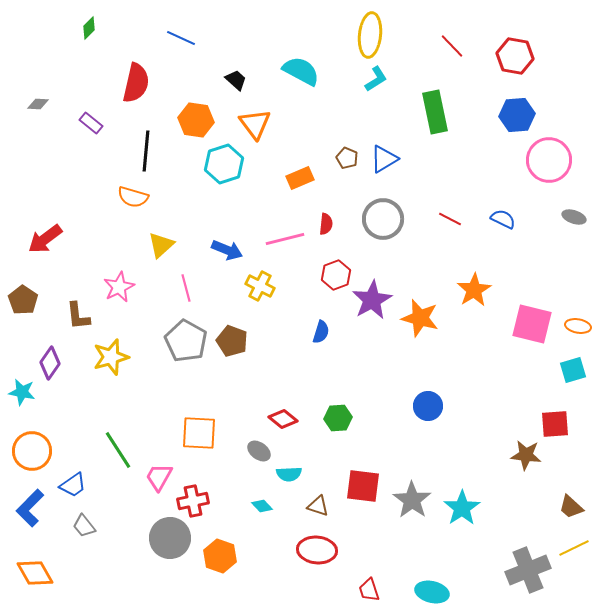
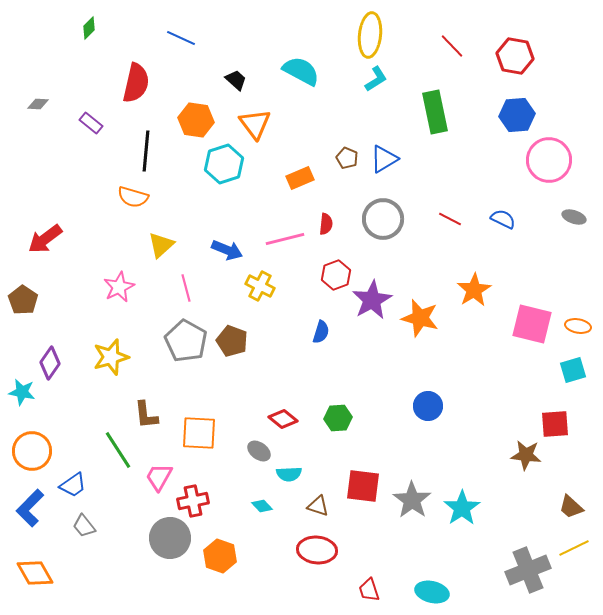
brown L-shape at (78, 316): moved 68 px right, 99 px down
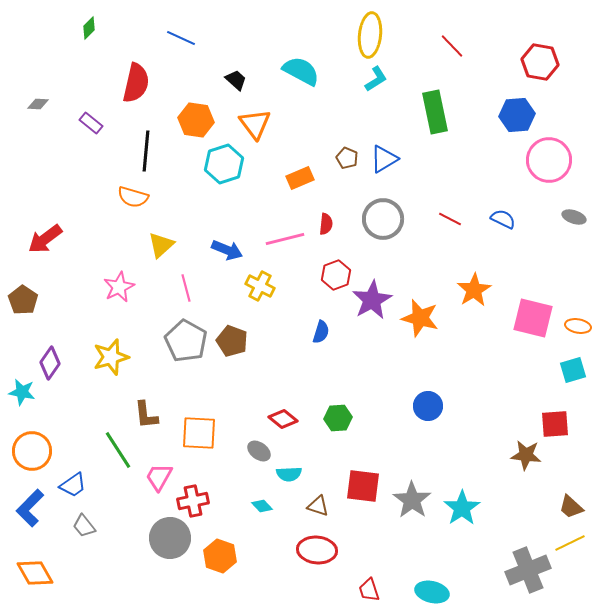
red hexagon at (515, 56): moved 25 px right, 6 px down
pink square at (532, 324): moved 1 px right, 6 px up
yellow line at (574, 548): moved 4 px left, 5 px up
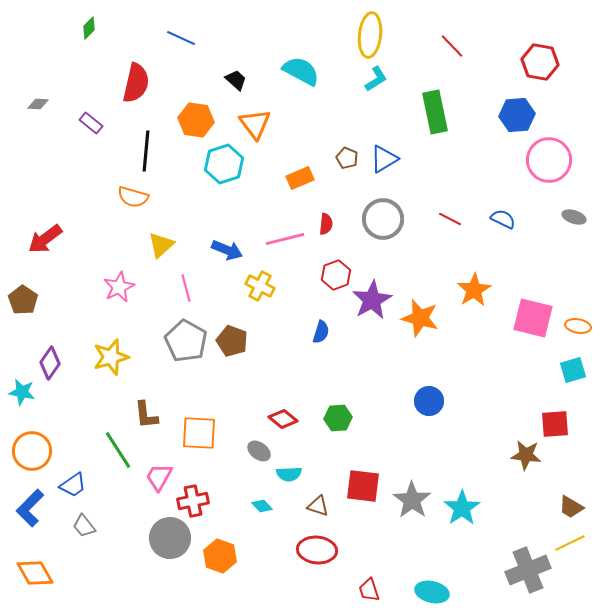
blue circle at (428, 406): moved 1 px right, 5 px up
brown trapezoid at (571, 507): rotated 12 degrees counterclockwise
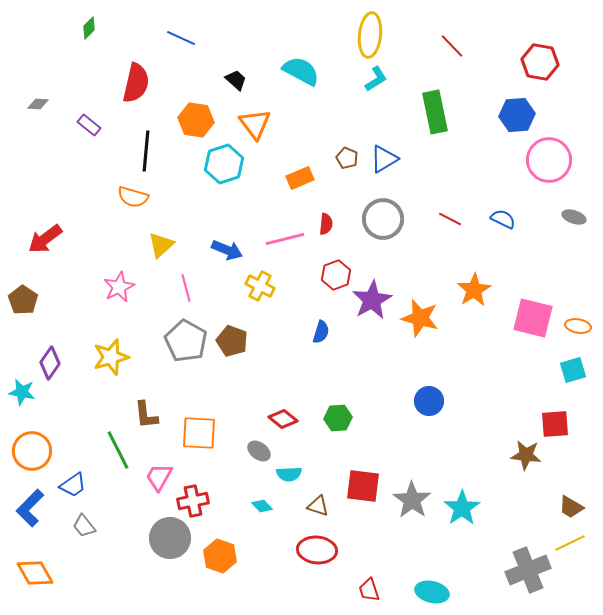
purple rectangle at (91, 123): moved 2 px left, 2 px down
green line at (118, 450): rotated 6 degrees clockwise
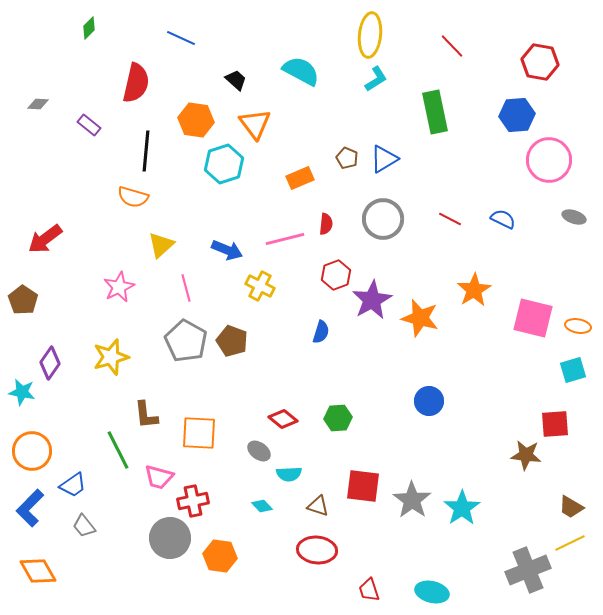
pink trapezoid at (159, 477): rotated 104 degrees counterclockwise
orange hexagon at (220, 556): rotated 12 degrees counterclockwise
orange diamond at (35, 573): moved 3 px right, 2 px up
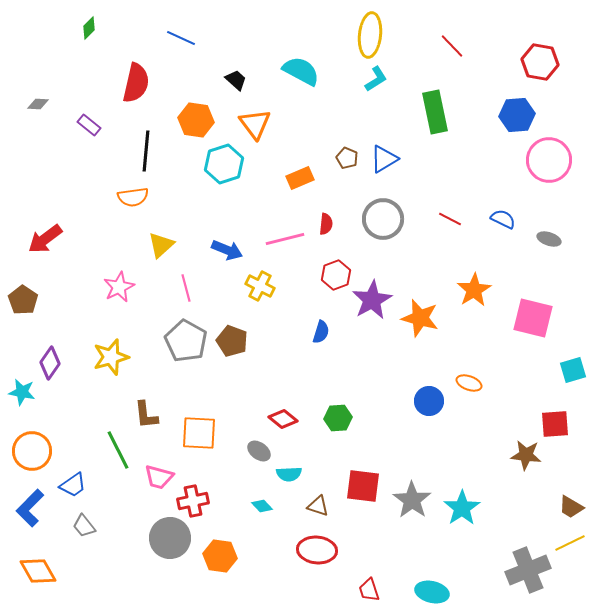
orange semicircle at (133, 197): rotated 24 degrees counterclockwise
gray ellipse at (574, 217): moved 25 px left, 22 px down
orange ellipse at (578, 326): moved 109 px left, 57 px down; rotated 10 degrees clockwise
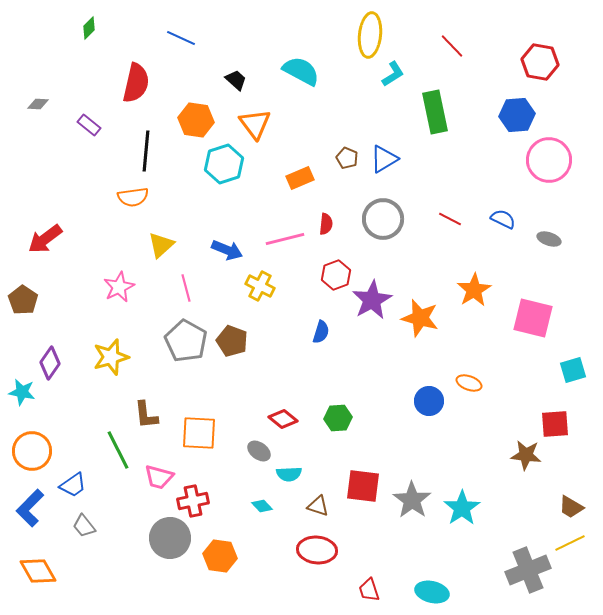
cyan L-shape at (376, 79): moved 17 px right, 5 px up
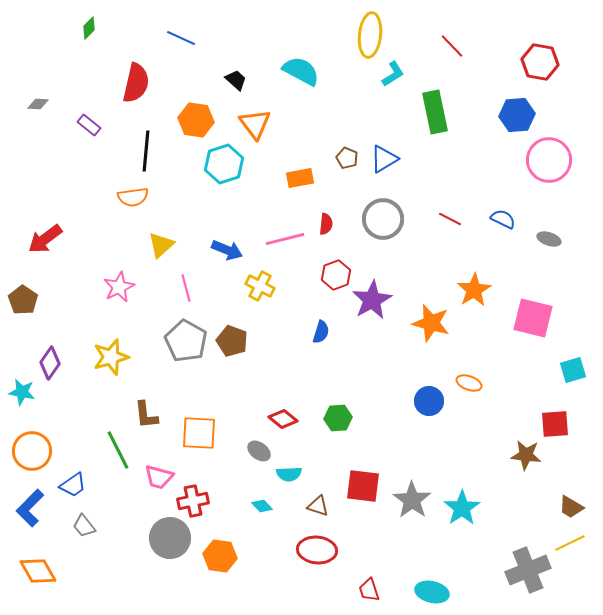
orange rectangle at (300, 178): rotated 12 degrees clockwise
orange star at (420, 318): moved 11 px right, 5 px down
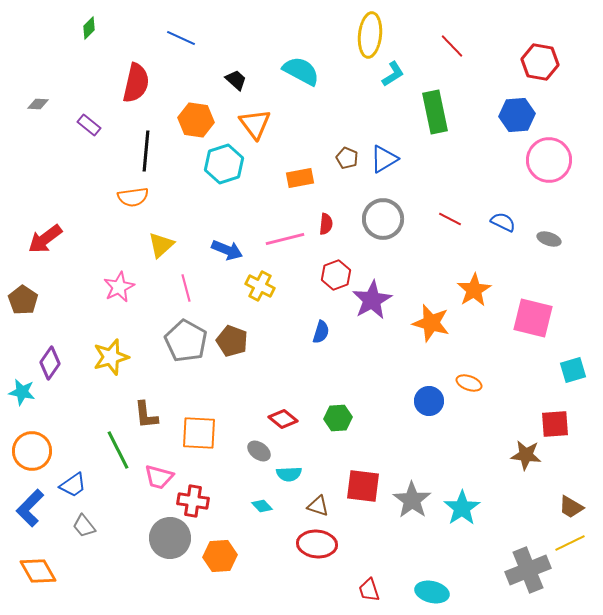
blue semicircle at (503, 219): moved 3 px down
red cross at (193, 501): rotated 20 degrees clockwise
red ellipse at (317, 550): moved 6 px up
orange hexagon at (220, 556): rotated 12 degrees counterclockwise
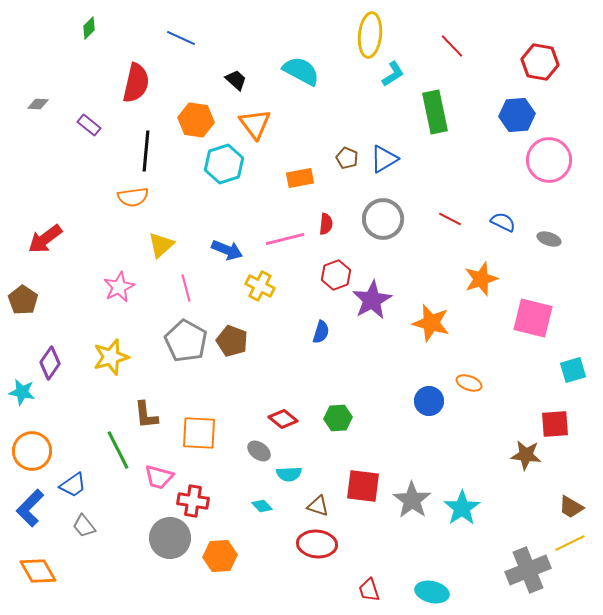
orange star at (474, 290): moved 7 px right, 11 px up; rotated 12 degrees clockwise
